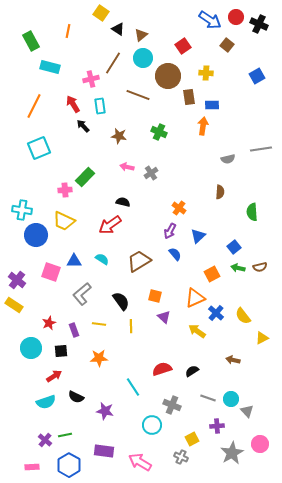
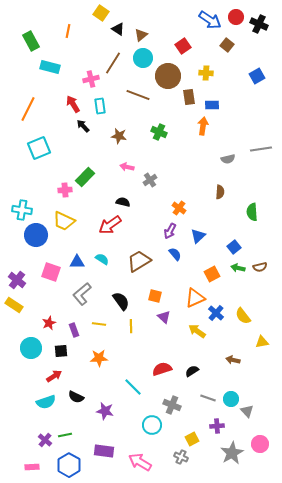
orange line at (34, 106): moved 6 px left, 3 px down
gray cross at (151, 173): moved 1 px left, 7 px down
blue triangle at (74, 261): moved 3 px right, 1 px down
yellow triangle at (262, 338): moved 4 px down; rotated 16 degrees clockwise
cyan line at (133, 387): rotated 12 degrees counterclockwise
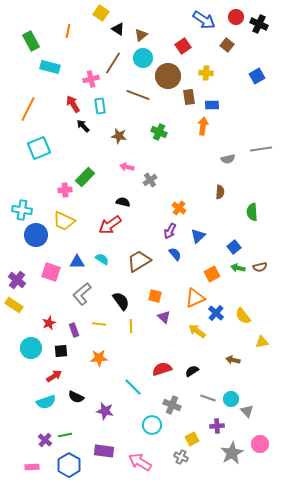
blue arrow at (210, 20): moved 6 px left
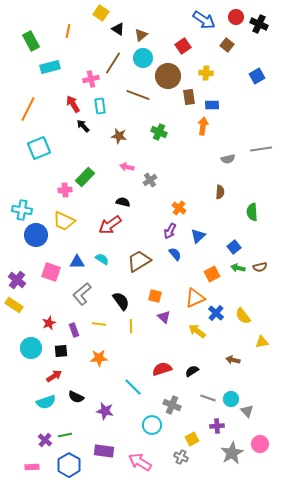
cyan rectangle at (50, 67): rotated 30 degrees counterclockwise
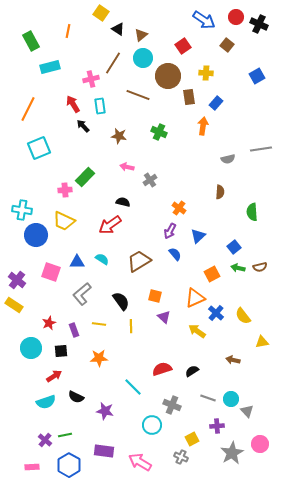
blue rectangle at (212, 105): moved 4 px right, 2 px up; rotated 48 degrees counterclockwise
